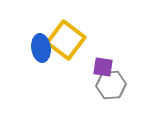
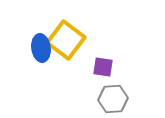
gray hexagon: moved 2 px right, 14 px down
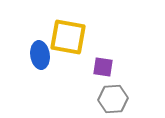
yellow square: moved 2 px right, 3 px up; rotated 27 degrees counterclockwise
blue ellipse: moved 1 px left, 7 px down
